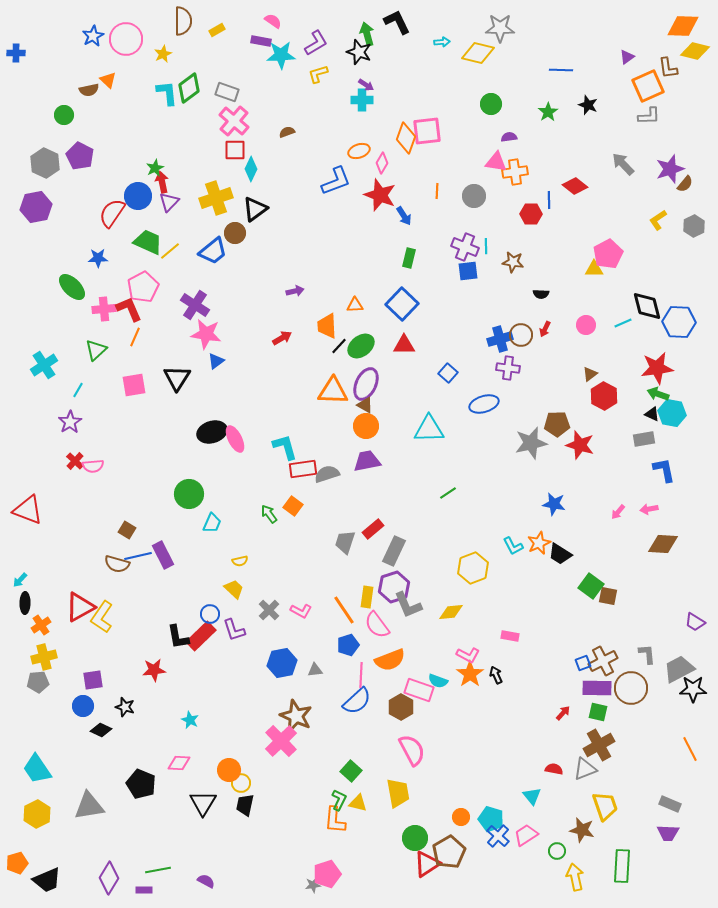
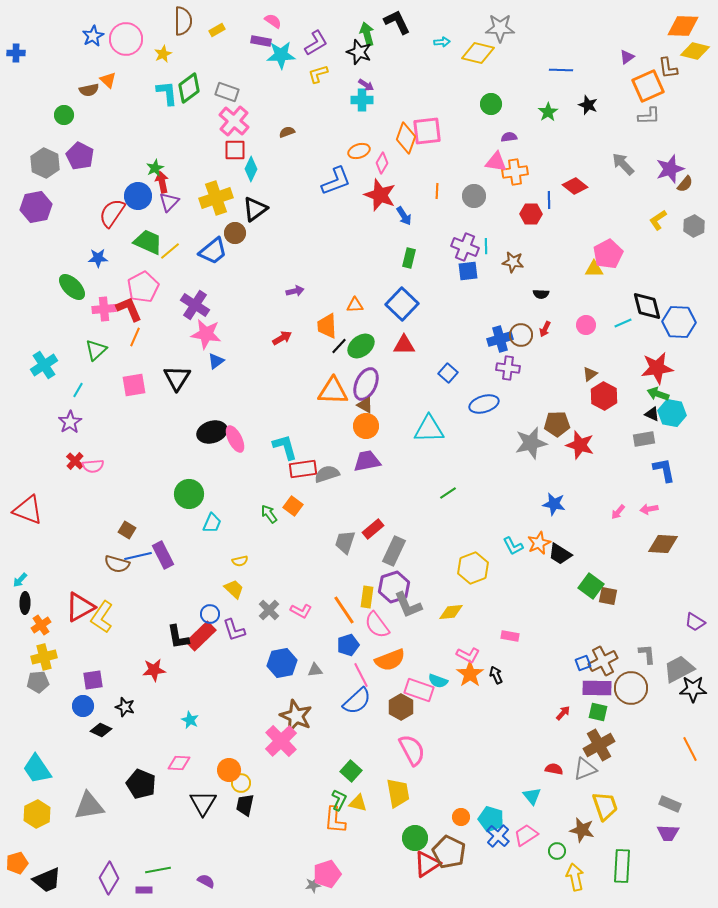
pink line at (361, 675): rotated 30 degrees counterclockwise
brown pentagon at (449, 852): rotated 16 degrees counterclockwise
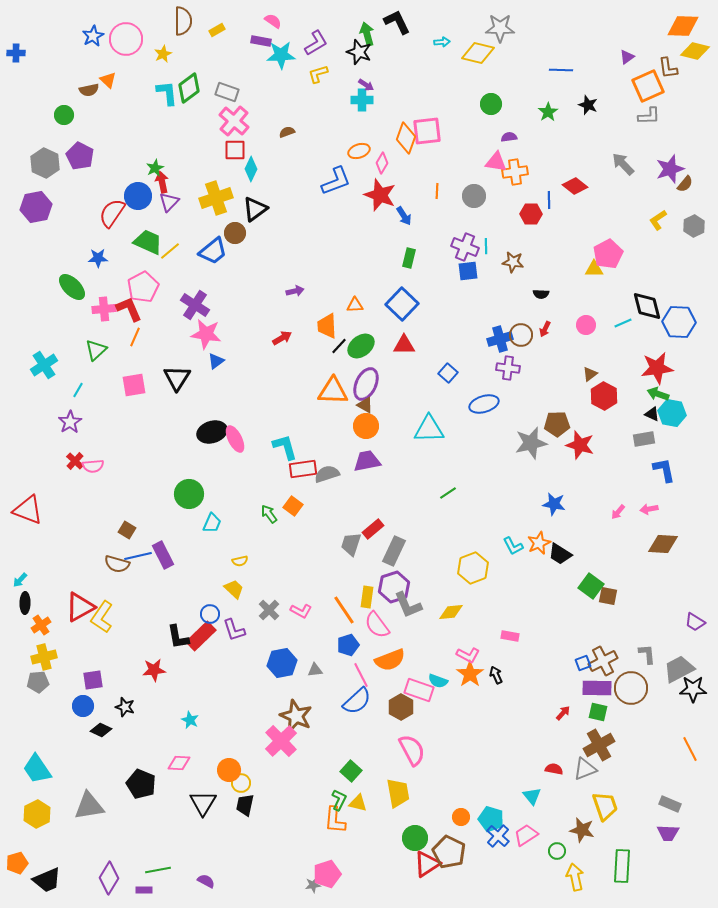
gray trapezoid at (345, 542): moved 6 px right, 2 px down
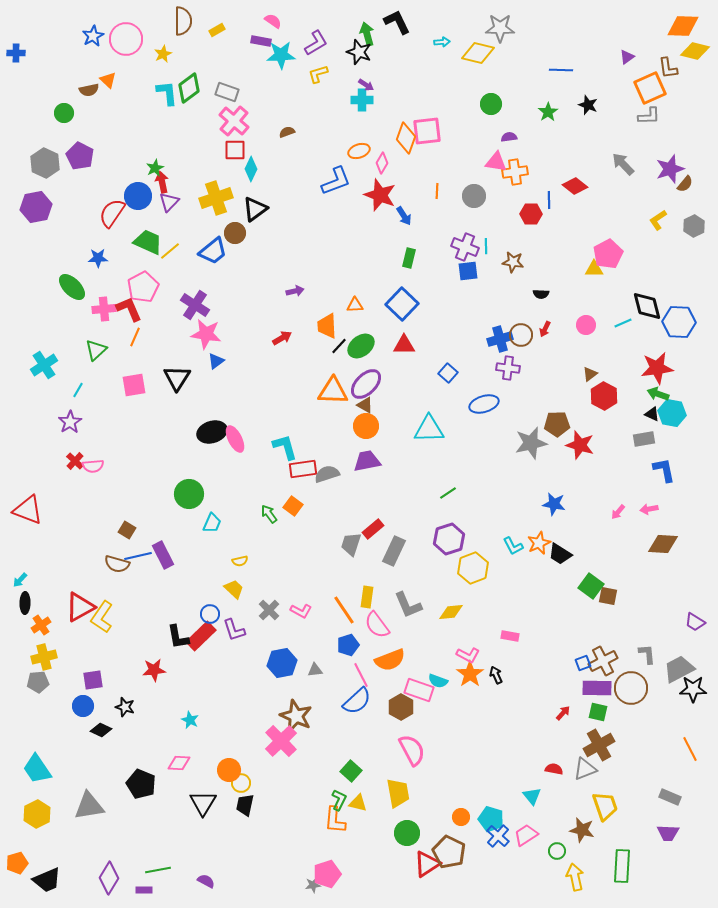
orange square at (648, 86): moved 2 px right, 2 px down
green circle at (64, 115): moved 2 px up
purple ellipse at (366, 384): rotated 20 degrees clockwise
purple hexagon at (394, 587): moved 55 px right, 48 px up
gray rectangle at (670, 804): moved 7 px up
green circle at (415, 838): moved 8 px left, 5 px up
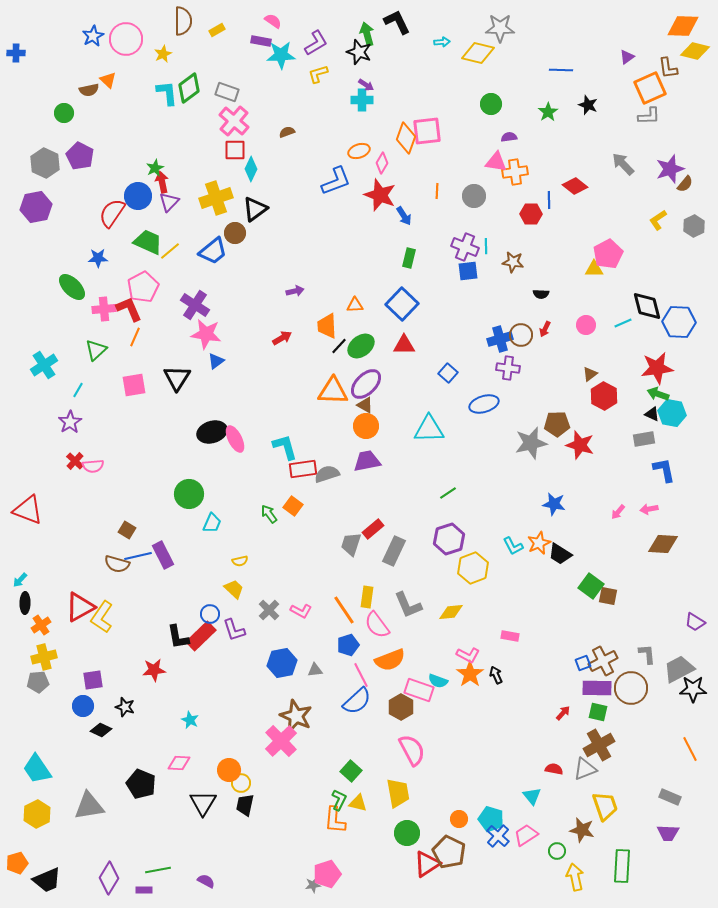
orange circle at (461, 817): moved 2 px left, 2 px down
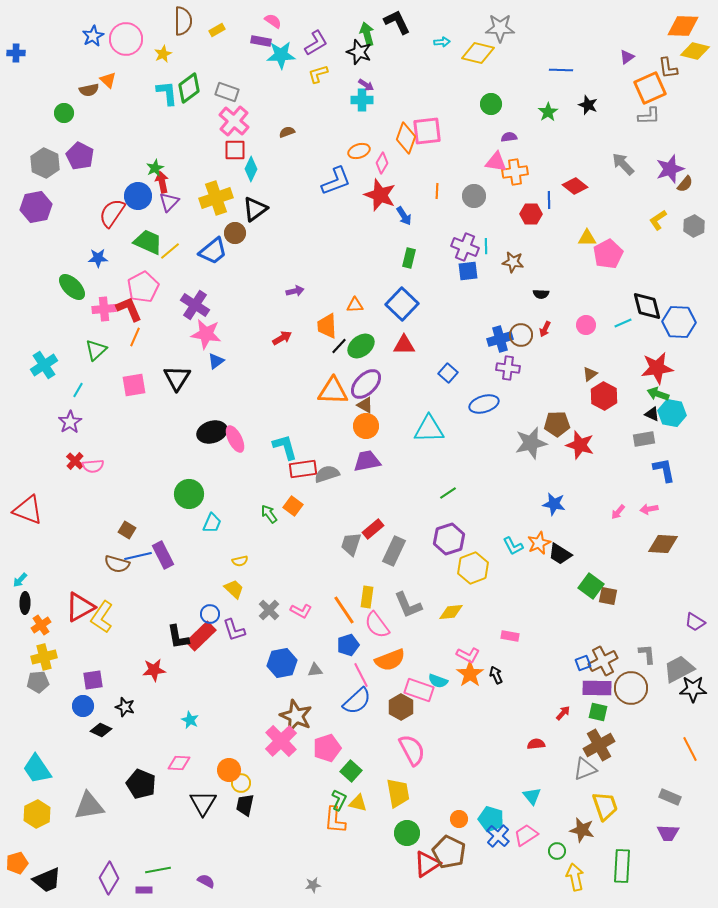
yellow triangle at (594, 269): moved 7 px left, 31 px up
red semicircle at (554, 769): moved 18 px left, 25 px up; rotated 18 degrees counterclockwise
pink pentagon at (327, 874): moved 126 px up
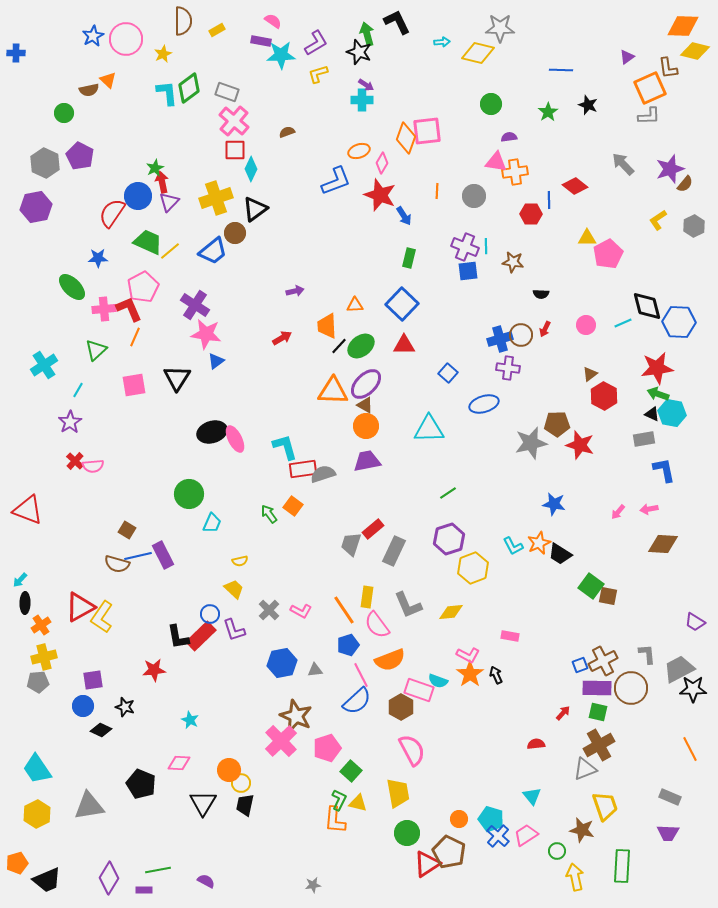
gray semicircle at (327, 474): moved 4 px left
blue square at (583, 663): moved 3 px left, 2 px down
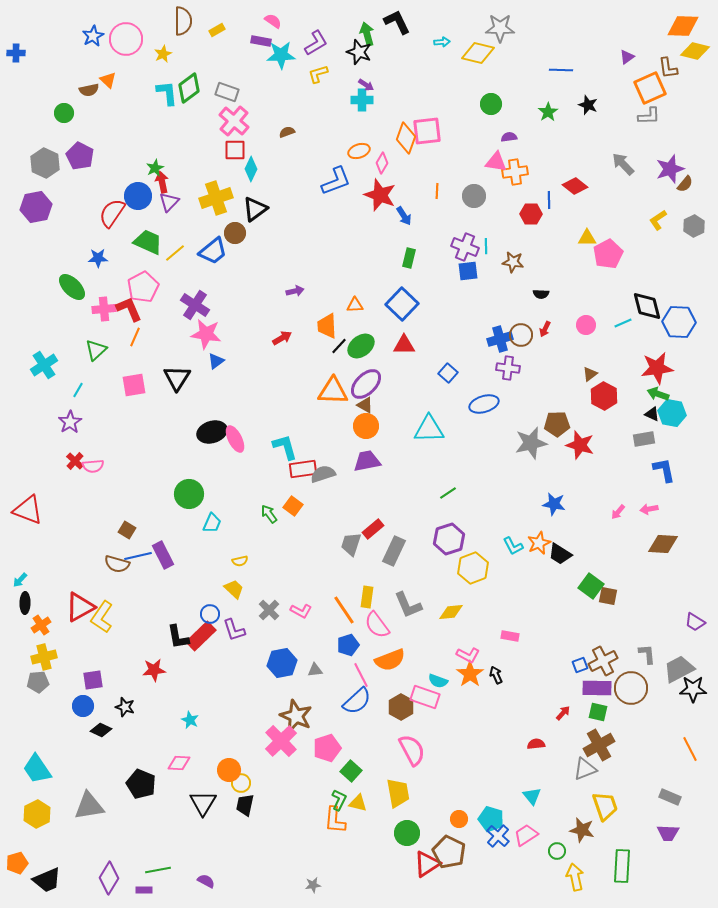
yellow line at (170, 251): moved 5 px right, 2 px down
pink rectangle at (419, 690): moved 6 px right, 7 px down
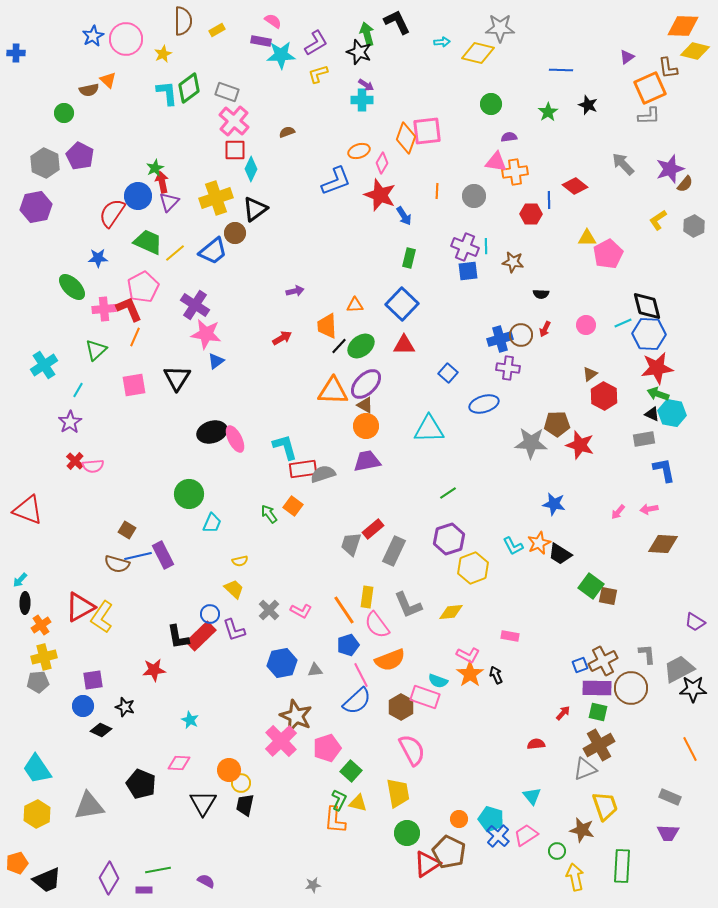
blue hexagon at (679, 322): moved 30 px left, 12 px down
gray star at (531, 443): rotated 16 degrees clockwise
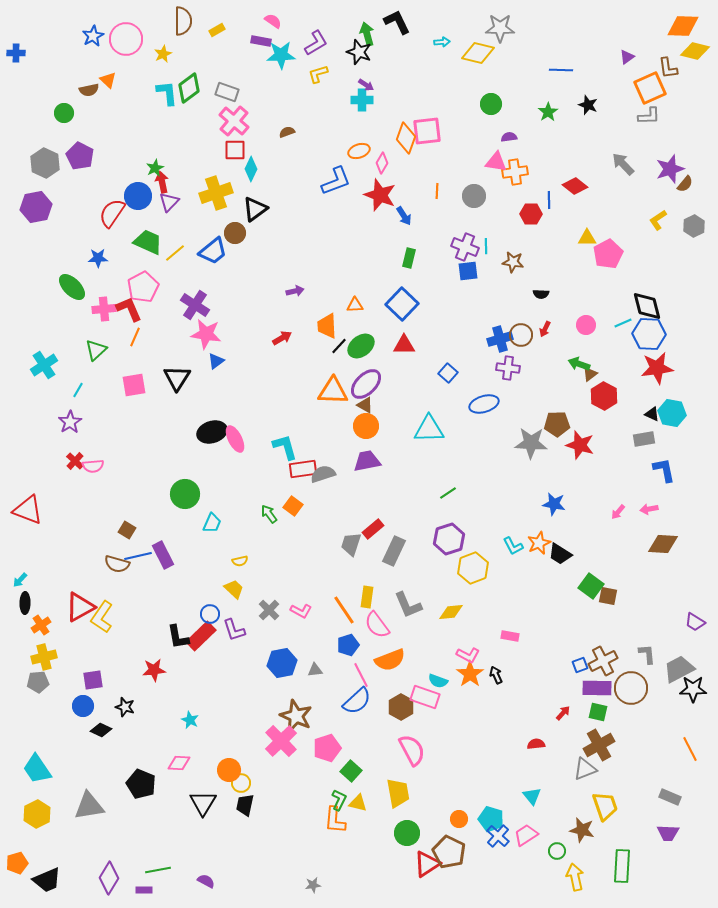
yellow cross at (216, 198): moved 5 px up
green arrow at (658, 394): moved 79 px left, 30 px up
green circle at (189, 494): moved 4 px left
